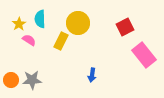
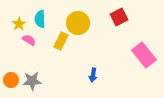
red square: moved 6 px left, 10 px up
blue arrow: moved 1 px right
gray star: moved 1 px down
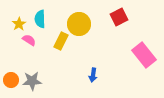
yellow circle: moved 1 px right, 1 px down
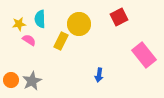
yellow star: rotated 24 degrees clockwise
blue arrow: moved 6 px right
gray star: rotated 24 degrees counterclockwise
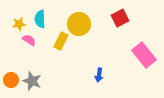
red square: moved 1 px right, 1 px down
gray star: rotated 24 degrees counterclockwise
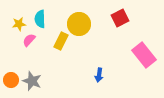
pink semicircle: rotated 80 degrees counterclockwise
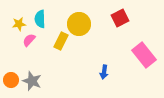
blue arrow: moved 5 px right, 3 px up
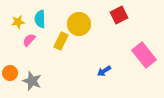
red square: moved 1 px left, 3 px up
yellow star: moved 1 px left, 2 px up
blue arrow: moved 1 px up; rotated 48 degrees clockwise
orange circle: moved 1 px left, 7 px up
